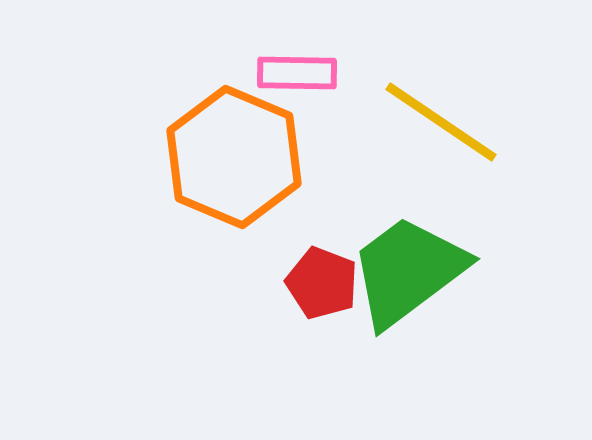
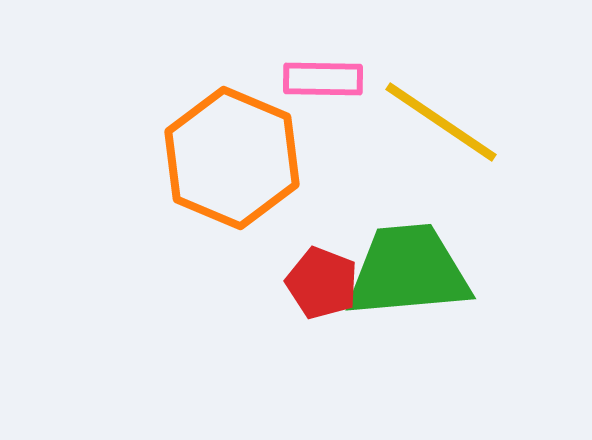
pink rectangle: moved 26 px right, 6 px down
orange hexagon: moved 2 px left, 1 px down
green trapezoid: rotated 32 degrees clockwise
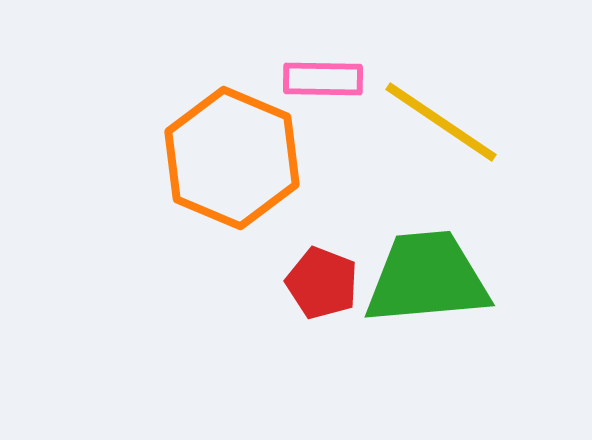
green trapezoid: moved 19 px right, 7 px down
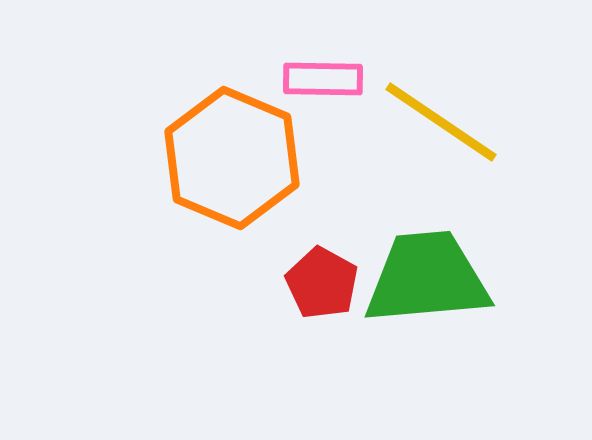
red pentagon: rotated 8 degrees clockwise
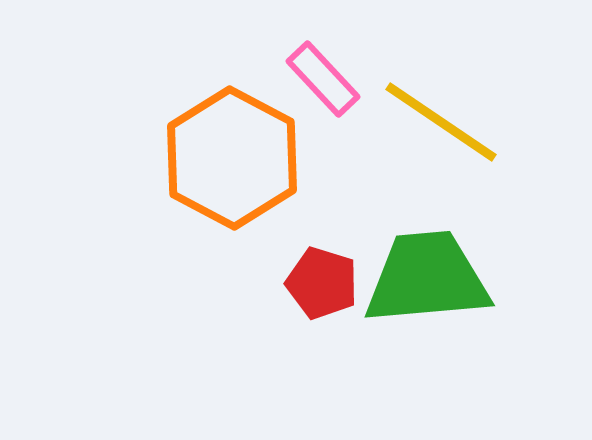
pink rectangle: rotated 46 degrees clockwise
orange hexagon: rotated 5 degrees clockwise
red pentagon: rotated 12 degrees counterclockwise
